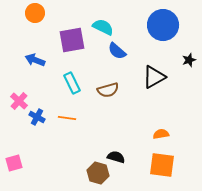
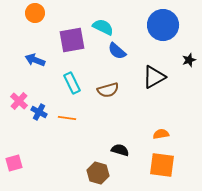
blue cross: moved 2 px right, 5 px up
black semicircle: moved 4 px right, 7 px up
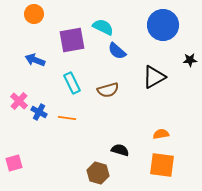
orange circle: moved 1 px left, 1 px down
black star: moved 1 px right; rotated 16 degrees clockwise
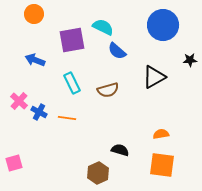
brown hexagon: rotated 20 degrees clockwise
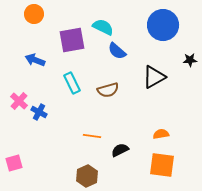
orange line: moved 25 px right, 18 px down
black semicircle: rotated 42 degrees counterclockwise
brown hexagon: moved 11 px left, 3 px down
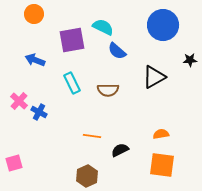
brown semicircle: rotated 15 degrees clockwise
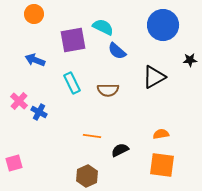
purple square: moved 1 px right
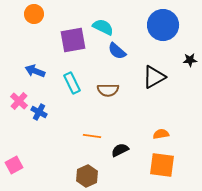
blue arrow: moved 11 px down
pink square: moved 2 px down; rotated 12 degrees counterclockwise
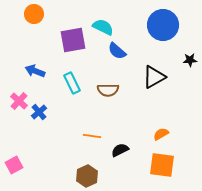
blue cross: rotated 21 degrees clockwise
orange semicircle: rotated 21 degrees counterclockwise
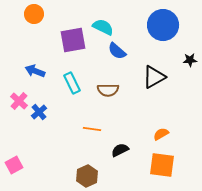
orange line: moved 7 px up
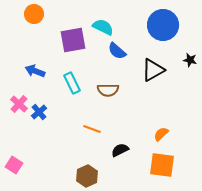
black star: rotated 16 degrees clockwise
black triangle: moved 1 px left, 7 px up
pink cross: moved 3 px down
orange line: rotated 12 degrees clockwise
orange semicircle: rotated 14 degrees counterclockwise
pink square: rotated 30 degrees counterclockwise
